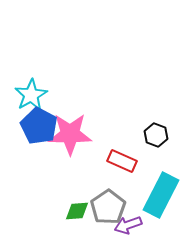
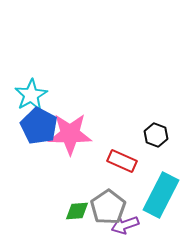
purple arrow: moved 3 px left
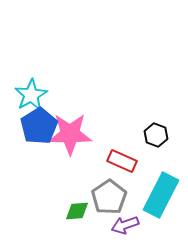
blue pentagon: rotated 12 degrees clockwise
gray pentagon: moved 1 px right, 10 px up
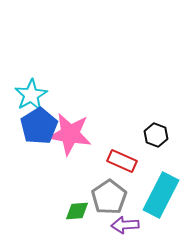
pink star: rotated 9 degrees clockwise
purple arrow: rotated 16 degrees clockwise
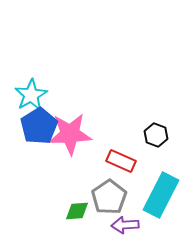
pink star: rotated 12 degrees counterclockwise
red rectangle: moved 1 px left
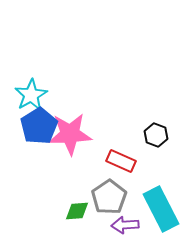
cyan rectangle: moved 14 px down; rotated 54 degrees counterclockwise
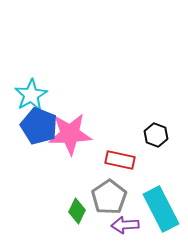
blue pentagon: rotated 18 degrees counterclockwise
red rectangle: moved 1 px left, 1 px up; rotated 12 degrees counterclockwise
green diamond: rotated 60 degrees counterclockwise
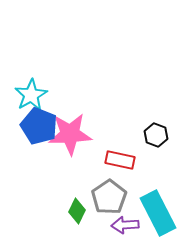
cyan rectangle: moved 3 px left, 4 px down
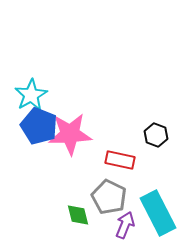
gray pentagon: rotated 12 degrees counterclockwise
green diamond: moved 1 px right, 4 px down; rotated 40 degrees counterclockwise
purple arrow: rotated 116 degrees clockwise
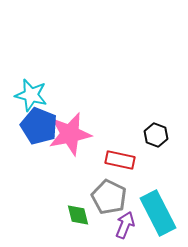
cyan star: rotated 28 degrees counterclockwise
pink star: rotated 9 degrees counterclockwise
